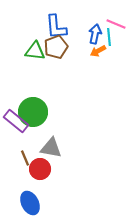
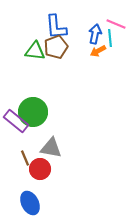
cyan line: moved 1 px right, 1 px down
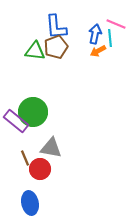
blue ellipse: rotated 15 degrees clockwise
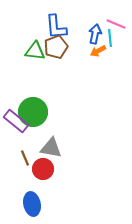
red circle: moved 3 px right
blue ellipse: moved 2 px right, 1 px down
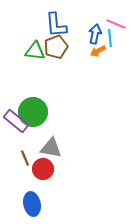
blue L-shape: moved 2 px up
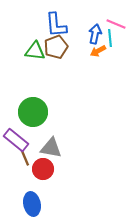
purple rectangle: moved 19 px down
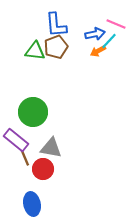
blue arrow: rotated 66 degrees clockwise
cyan line: moved 1 px left, 3 px down; rotated 48 degrees clockwise
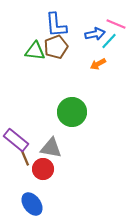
orange arrow: moved 13 px down
green circle: moved 39 px right
blue ellipse: rotated 25 degrees counterclockwise
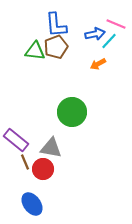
brown line: moved 4 px down
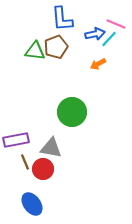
blue L-shape: moved 6 px right, 6 px up
cyan line: moved 2 px up
purple rectangle: rotated 50 degrees counterclockwise
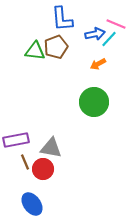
green circle: moved 22 px right, 10 px up
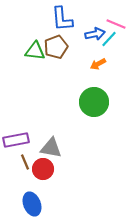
blue ellipse: rotated 15 degrees clockwise
